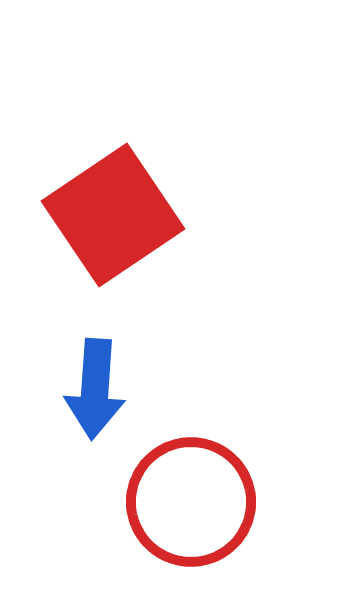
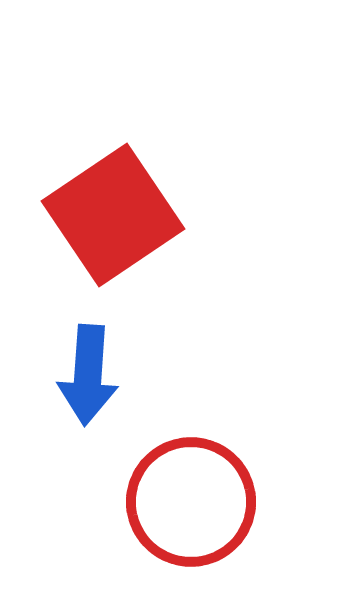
blue arrow: moved 7 px left, 14 px up
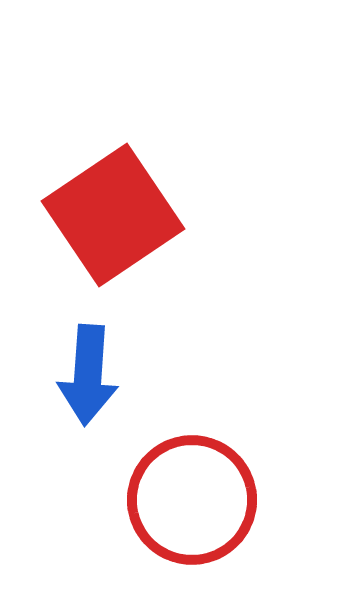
red circle: moved 1 px right, 2 px up
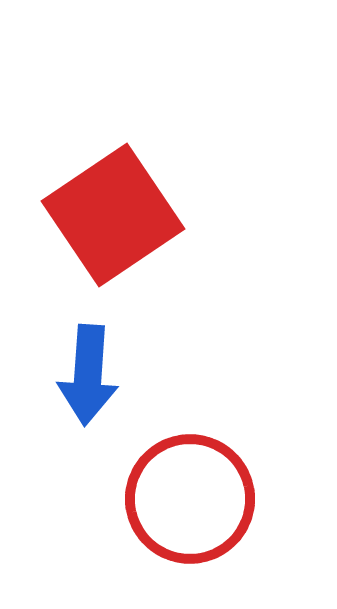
red circle: moved 2 px left, 1 px up
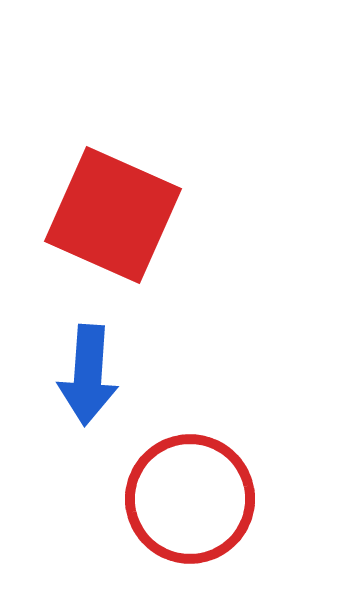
red square: rotated 32 degrees counterclockwise
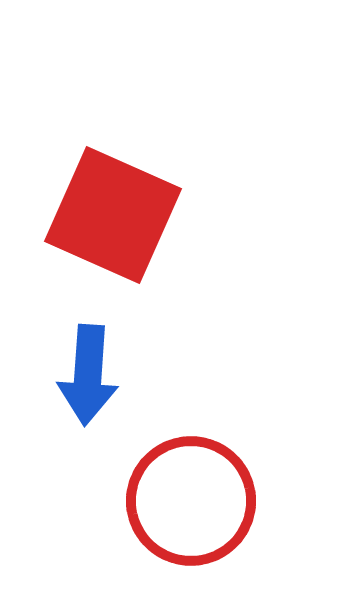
red circle: moved 1 px right, 2 px down
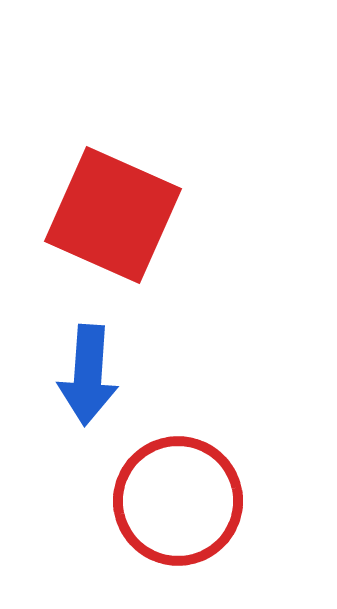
red circle: moved 13 px left
